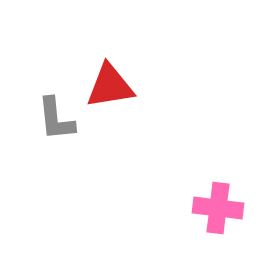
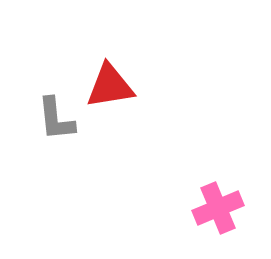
pink cross: rotated 30 degrees counterclockwise
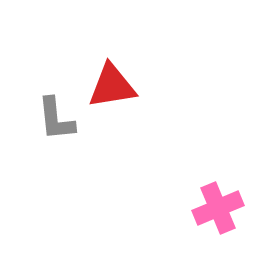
red triangle: moved 2 px right
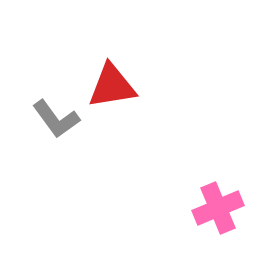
gray L-shape: rotated 30 degrees counterclockwise
